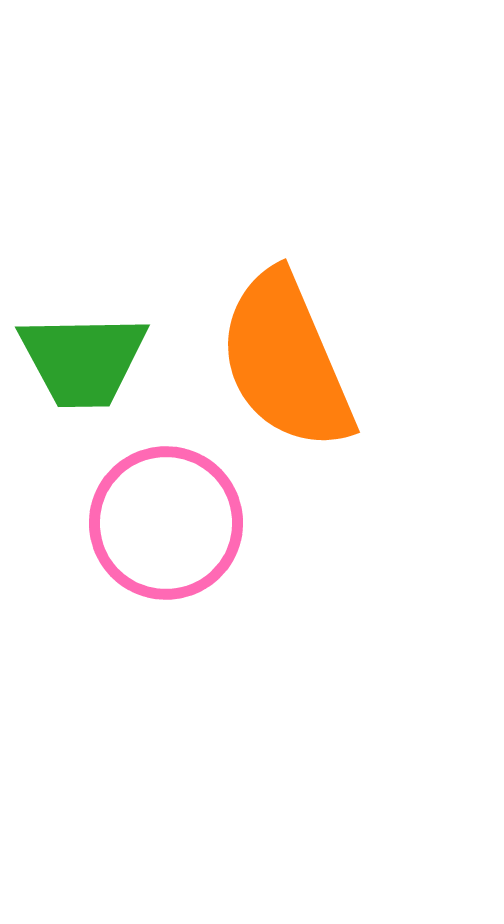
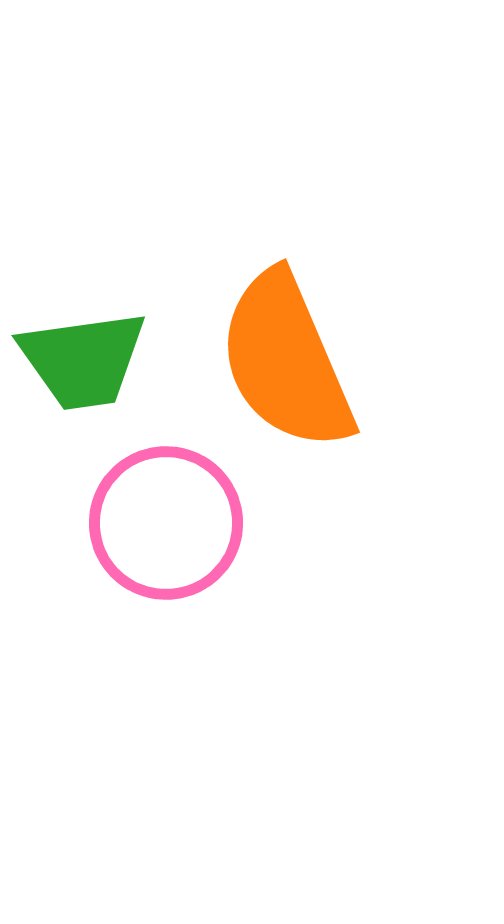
green trapezoid: rotated 7 degrees counterclockwise
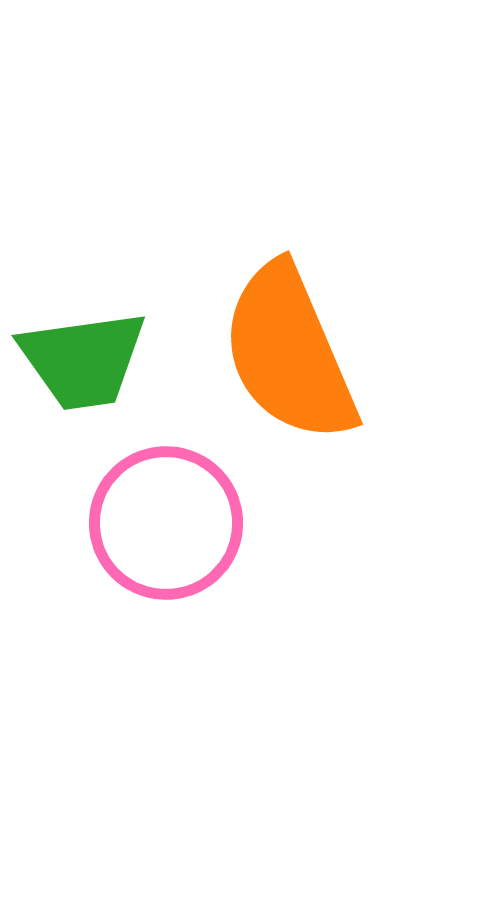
orange semicircle: moved 3 px right, 8 px up
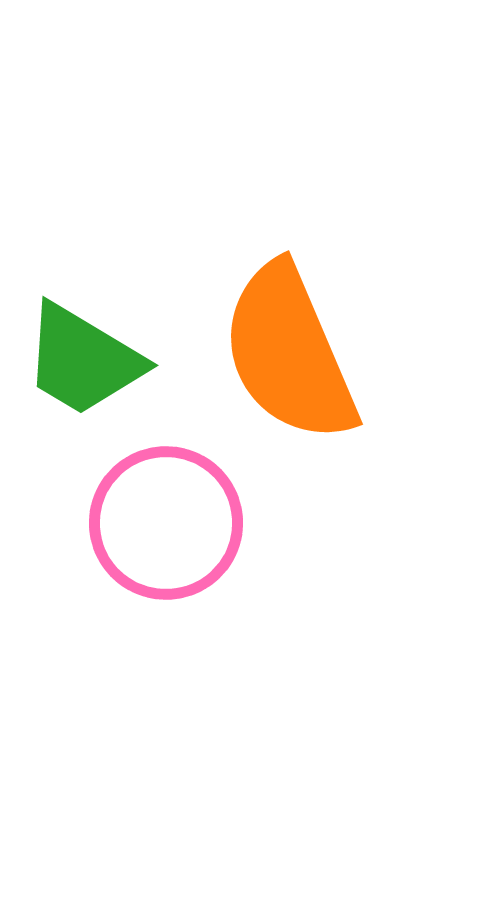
green trapezoid: rotated 39 degrees clockwise
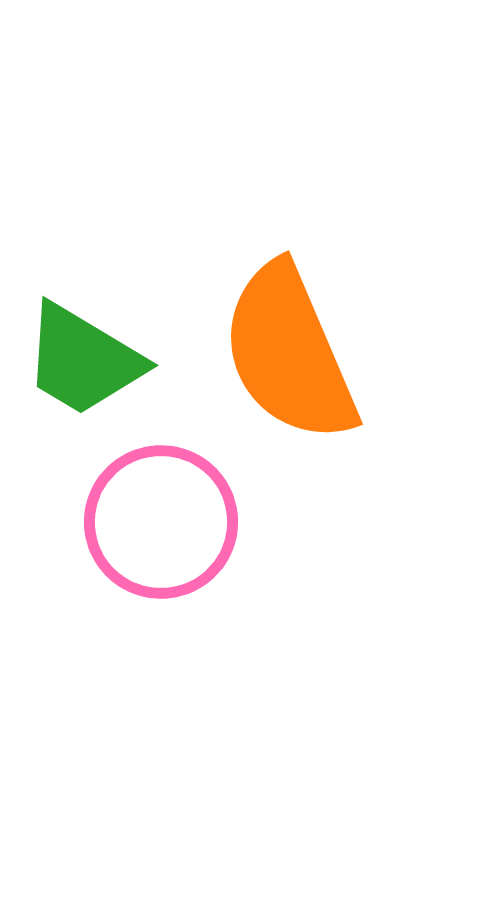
pink circle: moved 5 px left, 1 px up
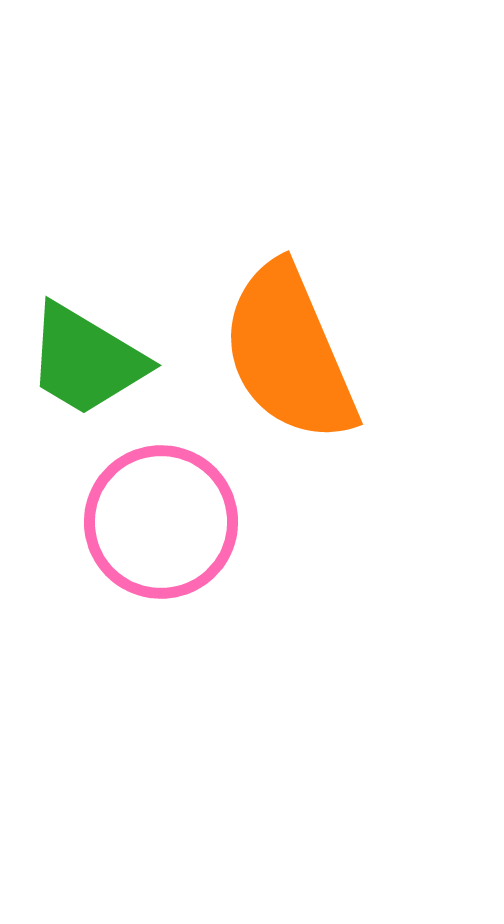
green trapezoid: moved 3 px right
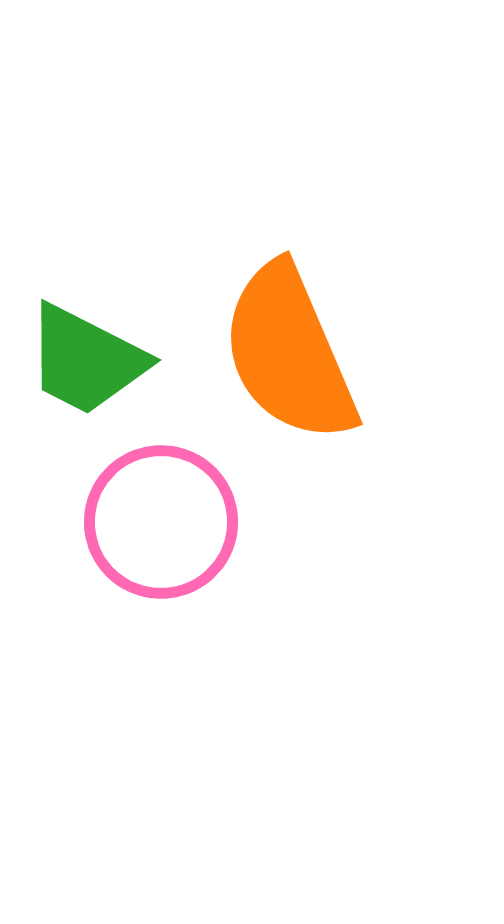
green trapezoid: rotated 4 degrees counterclockwise
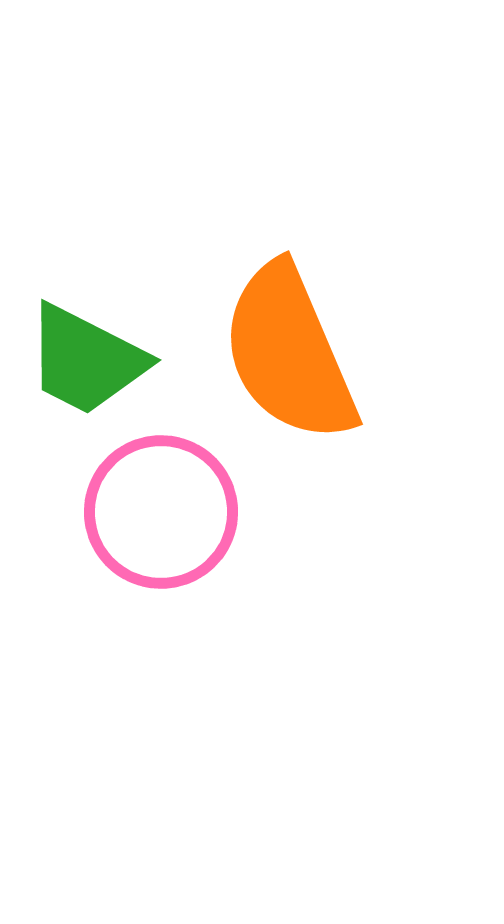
pink circle: moved 10 px up
